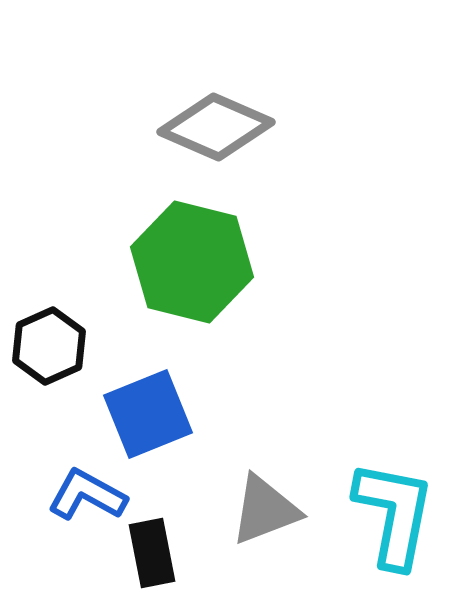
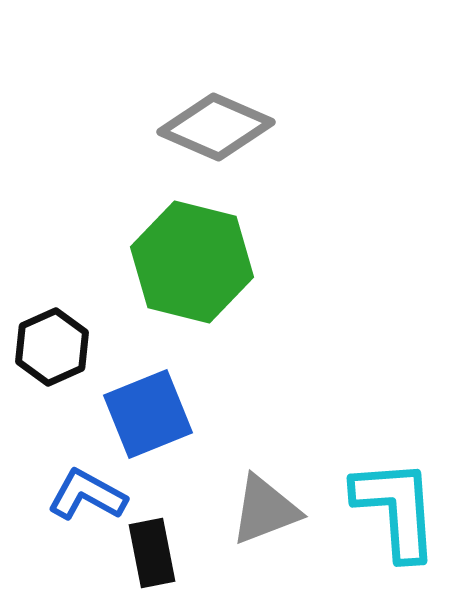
black hexagon: moved 3 px right, 1 px down
cyan L-shape: moved 2 px right, 5 px up; rotated 15 degrees counterclockwise
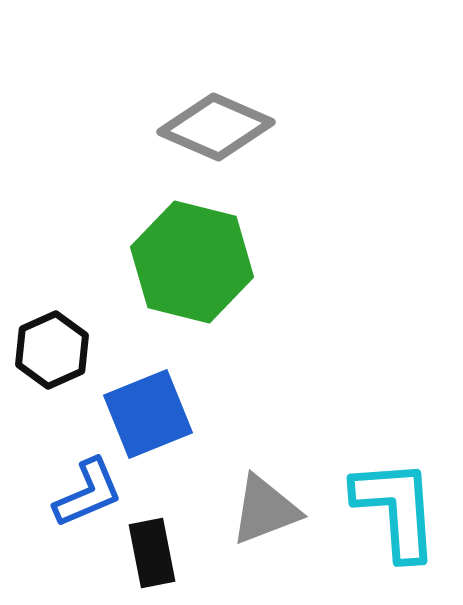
black hexagon: moved 3 px down
blue L-shape: moved 1 px right, 2 px up; rotated 128 degrees clockwise
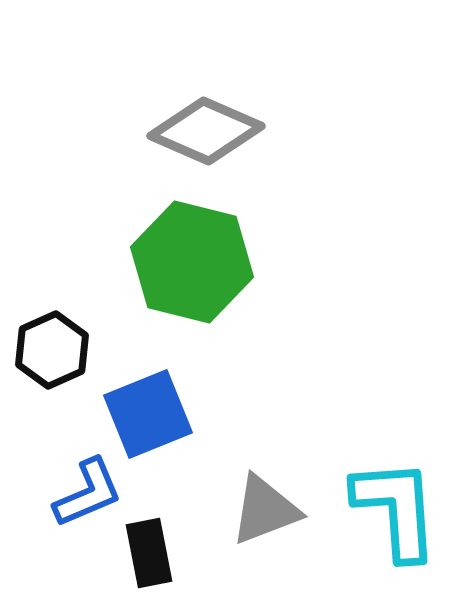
gray diamond: moved 10 px left, 4 px down
black rectangle: moved 3 px left
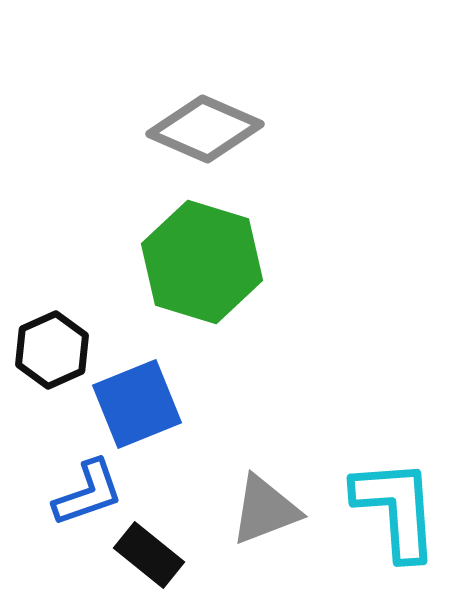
gray diamond: moved 1 px left, 2 px up
green hexagon: moved 10 px right; rotated 3 degrees clockwise
blue square: moved 11 px left, 10 px up
blue L-shape: rotated 4 degrees clockwise
black rectangle: moved 2 px down; rotated 40 degrees counterclockwise
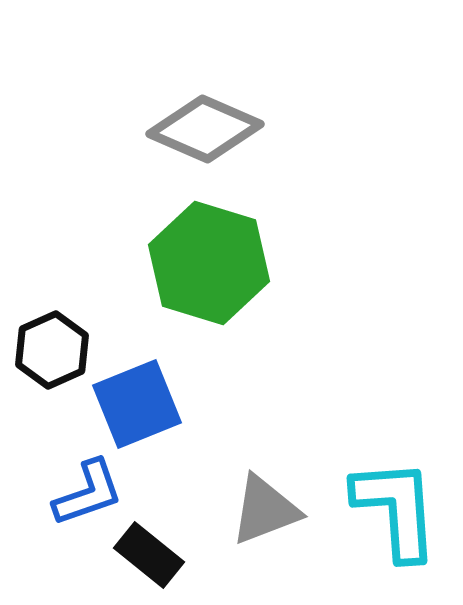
green hexagon: moved 7 px right, 1 px down
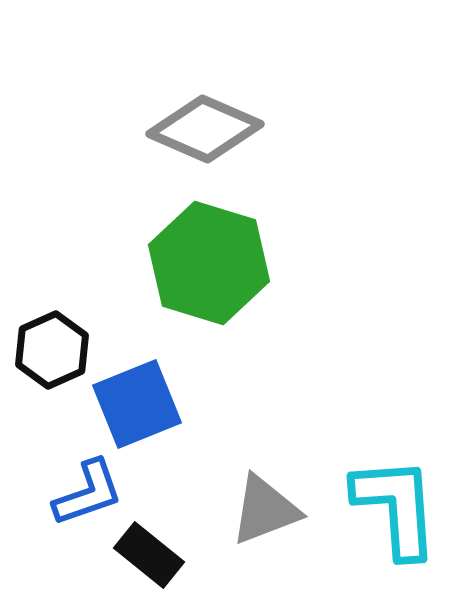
cyan L-shape: moved 2 px up
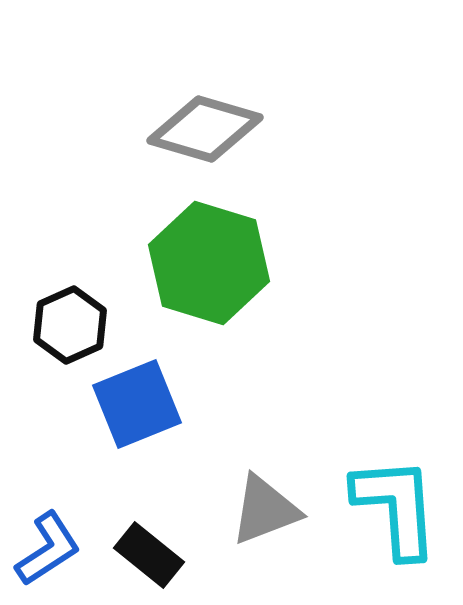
gray diamond: rotated 7 degrees counterclockwise
black hexagon: moved 18 px right, 25 px up
blue L-shape: moved 40 px left, 56 px down; rotated 14 degrees counterclockwise
